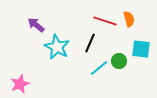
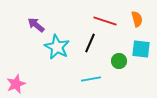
orange semicircle: moved 8 px right
cyan line: moved 8 px left, 11 px down; rotated 30 degrees clockwise
pink star: moved 4 px left
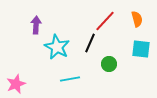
red line: rotated 65 degrees counterclockwise
purple arrow: rotated 54 degrees clockwise
green circle: moved 10 px left, 3 px down
cyan line: moved 21 px left
